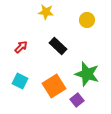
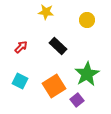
green star: rotated 25 degrees clockwise
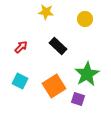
yellow circle: moved 2 px left, 1 px up
purple square: moved 1 px right, 1 px up; rotated 32 degrees counterclockwise
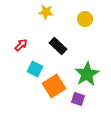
red arrow: moved 2 px up
cyan square: moved 15 px right, 12 px up
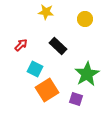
orange square: moved 7 px left, 4 px down
purple square: moved 2 px left
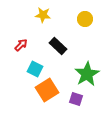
yellow star: moved 3 px left, 3 px down
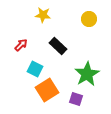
yellow circle: moved 4 px right
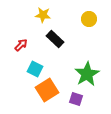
black rectangle: moved 3 px left, 7 px up
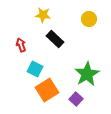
red arrow: rotated 64 degrees counterclockwise
purple square: rotated 24 degrees clockwise
